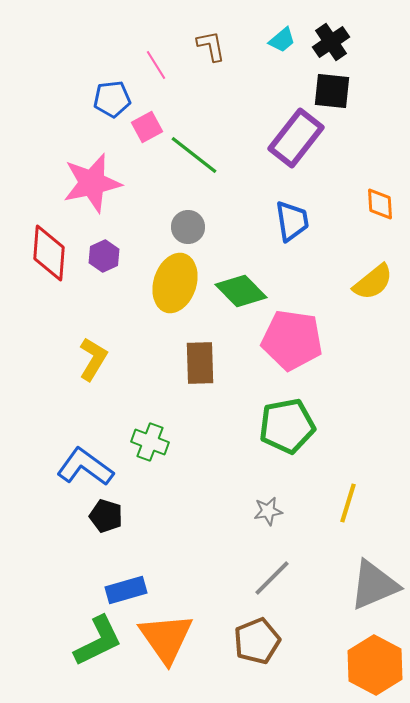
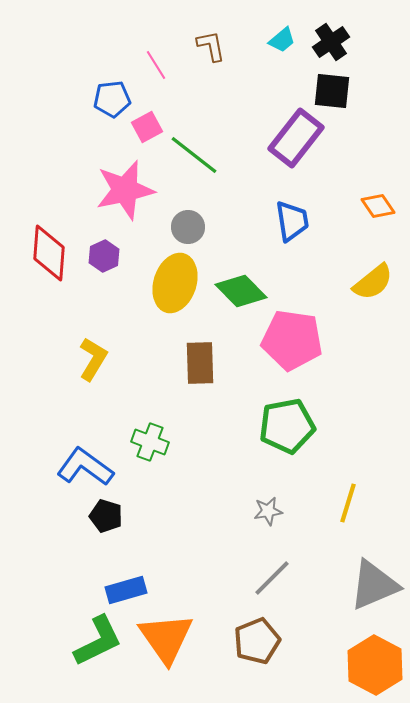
pink star: moved 33 px right, 7 px down
orange diamond: moved 2 px left, 2 px down; rotated 32 degrees counterclockwise
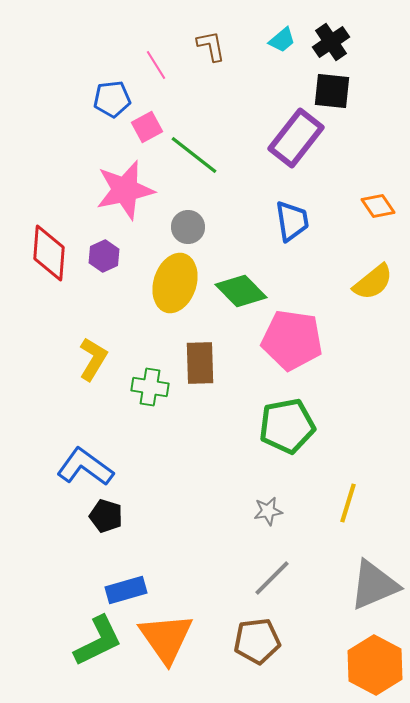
green cross: moved 55 px up; rotated 12 degrees counterclockwise
brown pentagon: rotated 15 degrees clockwise
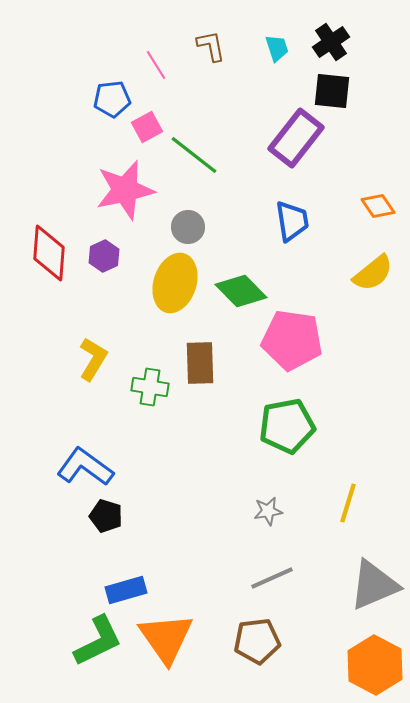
cyan trapezoid: moved 5 px left, 8 px down; rotated 68 degrees counterclockwise
yellow semicircle: moved 9 px up
gray line: rotated 21 degrees clockwise
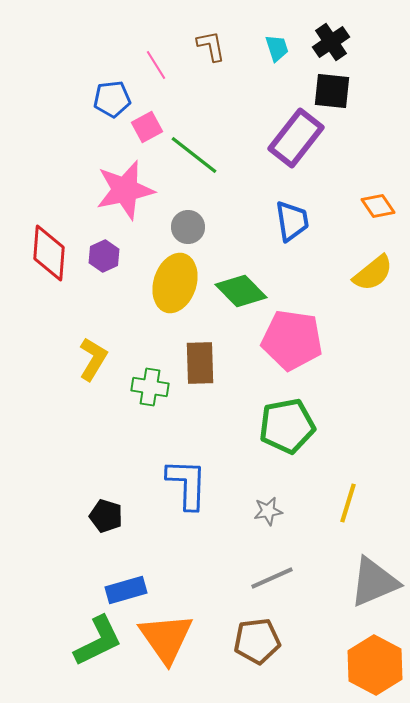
blue L-shape: moved 102 px right, 17 px down; rotated 56 degrees clockwise
gray triangle: moved 3 px up
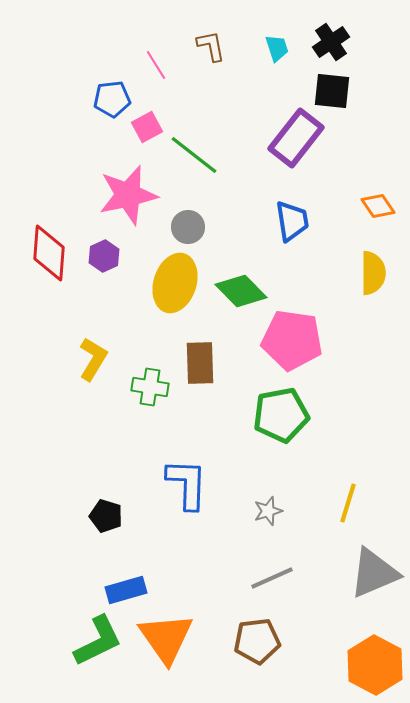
pink star: moved 3 px right, 5 px down
yellow semicircle: rotated 51 degrees counterclockwise
green pentagon: moved 6 px left, 11 px up
gray star: rotated 8 degrees counterclockwise
gray triangle: moved 9 px up
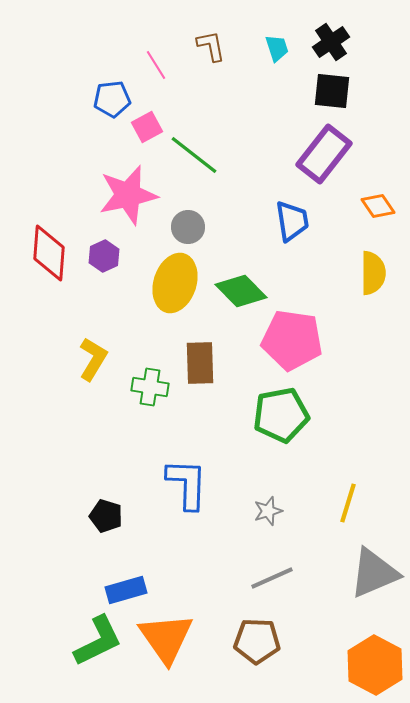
purple rectangle: moved 28 px right, 16 px down
brown pentagon: rotated 9 degrees clockwise
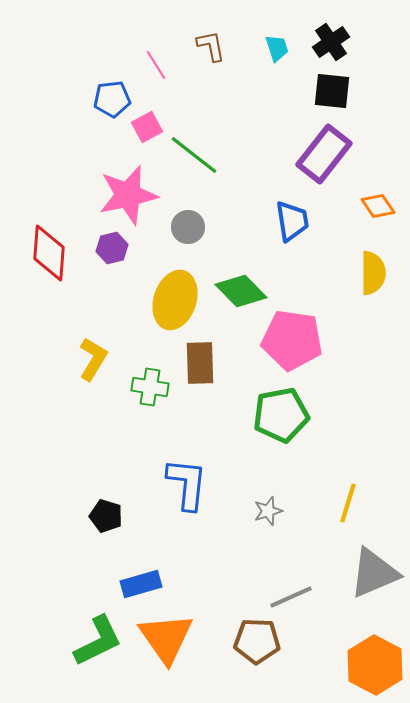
purple hexagon: moved 8 px right, 8 px up; rotated 12 degrees clockwise
yellow ellipse: moved 17 px down
blue L-shape: rotated 4 degrees clockwise
gray line: moved 19 px right, 19 px down
blue rectangle: moved 15 px right, 6 px up
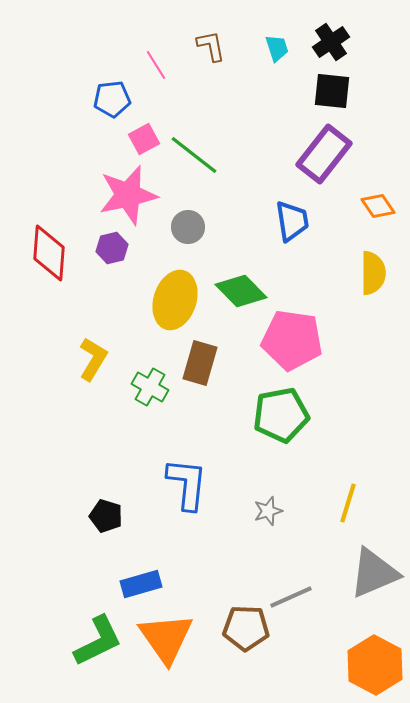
pink square: moved 3 px left, 12 px down
brown rectangle: rotated 18 degrees clockwise
green cross: rotated 21 degrees clockwise
brown pentagon: moved 11 px left, 13 px up
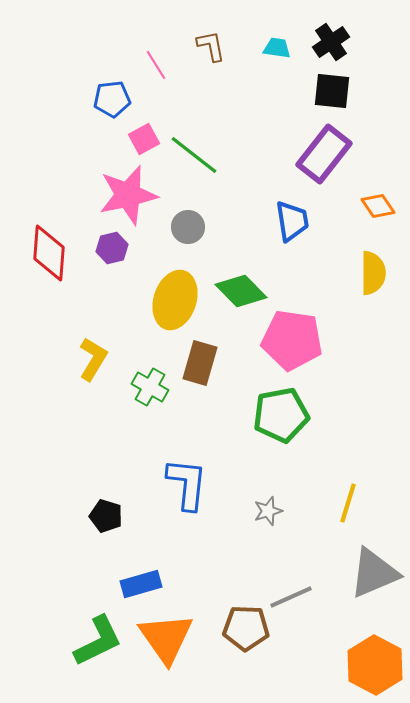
cyan trapezoid: rotated 64 degrees counterclockwise
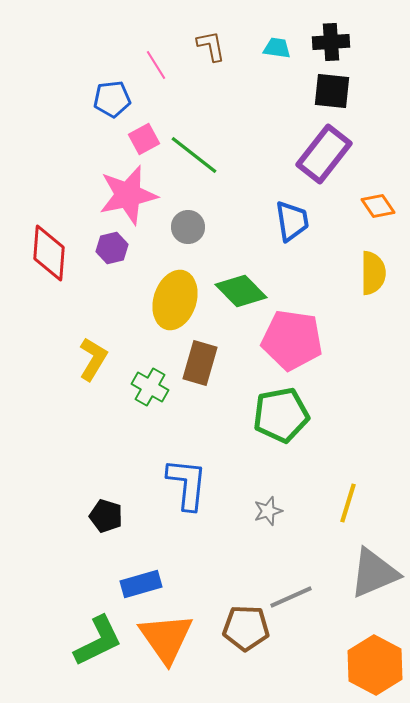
black cross: rotated 30 degrees clockwise
